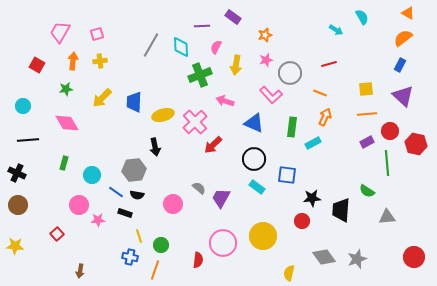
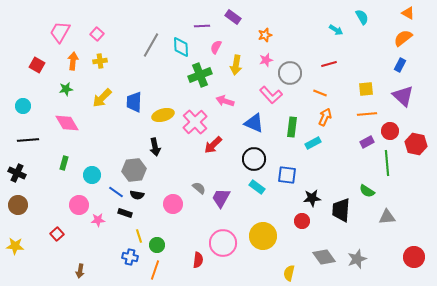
pink square at (97, 34): rotated 32 degrees counterclockwise
green circle at (161, 245): moved 4 px left
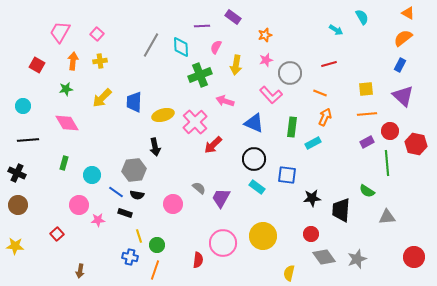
red circle at (302, 221): moved 9 px right, 13 px down
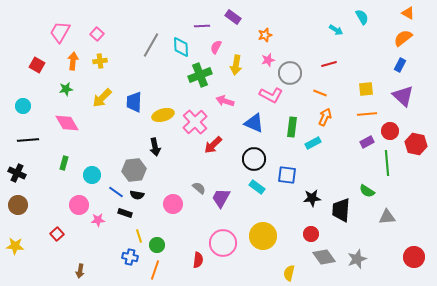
pink star at (266, 60): moved 2 px right
pink L-shape at (271, 95): rotated 20 degrees counterclockwise
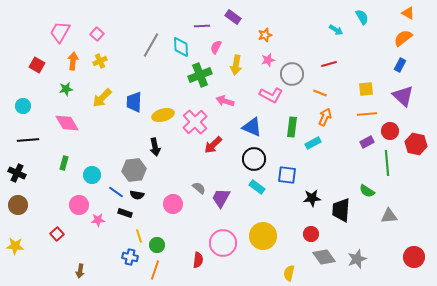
yellow cross at (100, 61): rotated 16 degrees counterclockwise
gray circle at (290, 73): moved 2 px right, 1 px down
blue triangle at (254, 123): moved 2 px left, 4 px down
gray triangle at (387, 217): moved 2 px right, 1 px up
